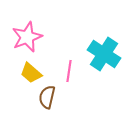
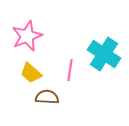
pink star: moved 1 px up
pink line: moved 1 px right, 1 px up
brown semicircle: rotated 80 degrees clockwise
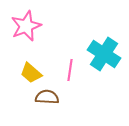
pink star: moved 1 px left, 10 px up
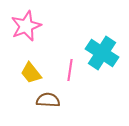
cyan cross: moved 2 px left, 1 px up
yellow trapezoid: rotated 10 degrees clockwise
brown semicircle: moved 1 px right, 3 px down
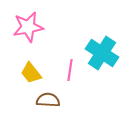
pink star: moved 2 px right, 1 px down; rotated 12 degrees clockwise
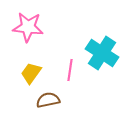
pink star: rotated 16 degrees clockwise
yellow trapezoid: rotated 75 degrees clockwise
brown semicircle: rotated 15 degrees counterclockwise
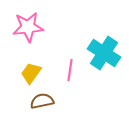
pink star: rotated 12 degrees counterclockwise
cyan cross: moved 2 px right
brown semicircle: moved 6 px left, 1 px down
